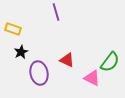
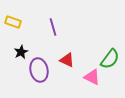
purple line: moved 3 px left, 15 px down
yellow rectangle: moved 7 px up
green semicircle: moved 3 px up
purple ellipse: moved 3 px up
pink triangle: moved 1 px up
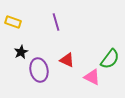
purple line: moved 3 px right, 5 px up
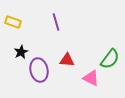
red triangle: rotated 21 degrees counterclockwise
pink triangle: moved 1 px left, 1 px down
